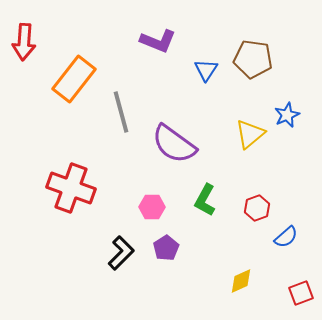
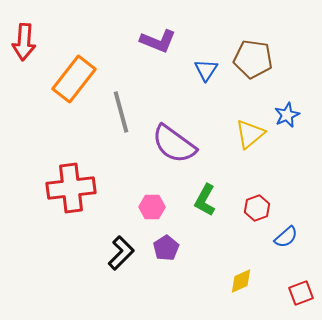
red cross: rotated 27 degrees counterclockwise
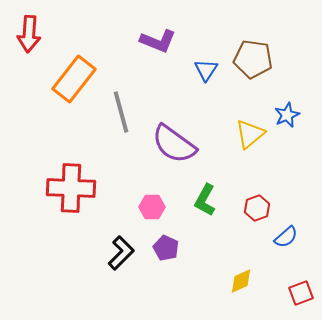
red arrow: moved 5 px right, 8 px up
red cross: rotated 9 degrees clockwise
purple pentagon: rotated 15 degrees counterclockwise
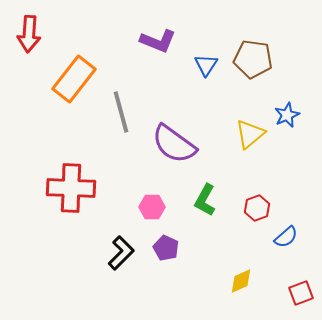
blue triangle: moved 5 px up
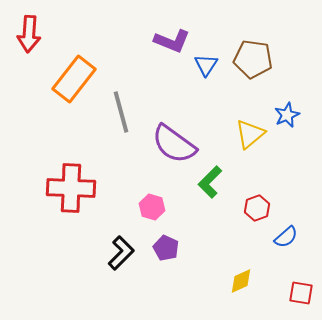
purple L-shape: moved 14 px right
green L-shape: moved 5 px right, 18 px up; rotated 16 degrees clockwise
pink hexagon: rotated 15 degrees clockwise
red square: rotated 30 degrees clockwise
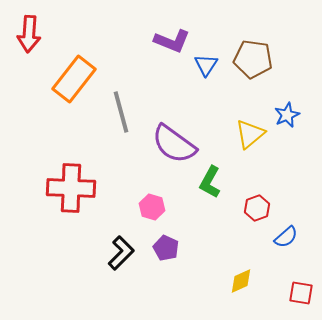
green L-shape: rotated 16 degrees counterclockwise
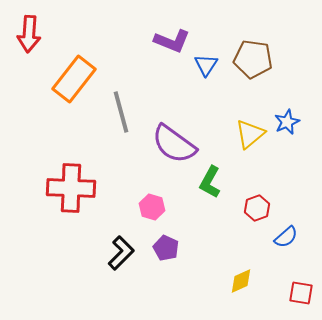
blue star: moved 7 px down
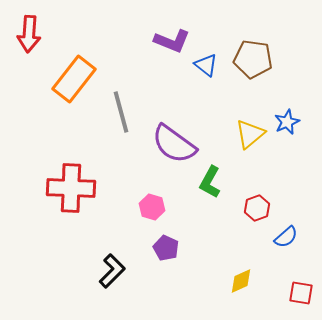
blue triangle: rotated 25 degrees counterclockwise
black L-shape: moved 9 px left, 18 px down
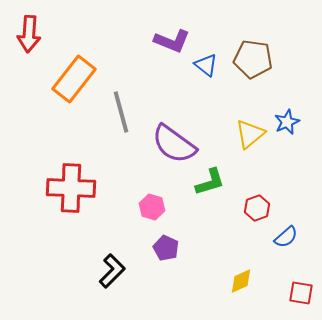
green L-shape: rotated 136 degrees counterclockwise
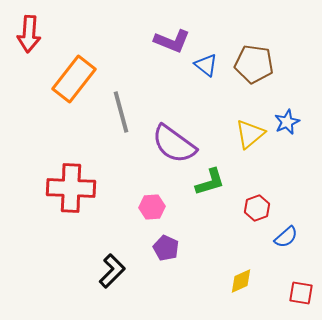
brown pentagon: moved 1 px right, 5 px down
pink hexagon: rotated 20 degrees counterclockwise
